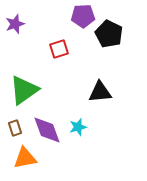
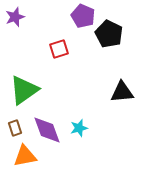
purple pentagon: rotated 25 degrees clockwise
purple star: moved 7 px up
black triangle: moved 22 px right
cyan star: moved 1 px right, 1 px down
orange triangle: moved 2 px up
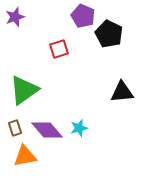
purple diamond: rotated 20 degrees counterclockwise
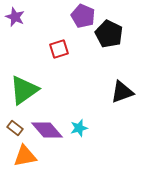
purple star: rotated 30 degrees counterclockwise
black triangle: rotated 15 degrees counterclockwise
brown rectangle: rotated 35 degrees counterclockwise
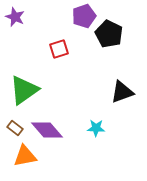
purple pentagon: moved 1 px right; rotated 30 degrees clockwise
cyan star: moved 17 px right; rotated 18 degrees clockwise
